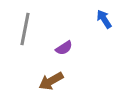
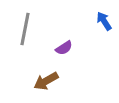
blue arrow: moved 2 px down
brown arrow: moved 5 px left
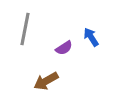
blue arrow: moved 13 px left, 16 px down
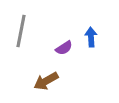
gray line: moved 4 px left, 2 px down
blue arrow: rotated 30 degrees clockwise
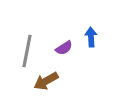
gray line: moved 6 px right, 20 px down
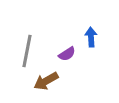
purple semicircle: moved 3 px right, 6 px down
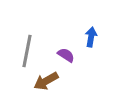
blue arrow: rotated 12 degrees clockwise
purple semicircle: moved 1 px left, 1 px down; rotated 114 degrees counterclockwise
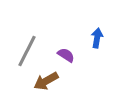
blue arrow: moved 6 px right, 1 px down
gray line: rotated 16 degrees clockwise
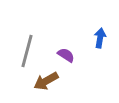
blue arrow: moved 3 px right
gray line: rotated 12 degrees counterclockwise
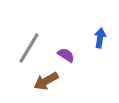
gray line: moved 2 px right, 3 px up; rotated 16 degrees clockwise
